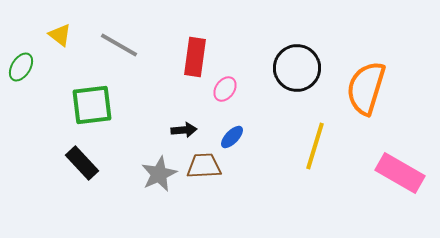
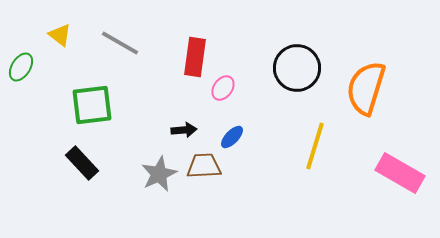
gray line: moved 1 px right, 2 px up
pink ellipse: moved 2 px left, 1 px up
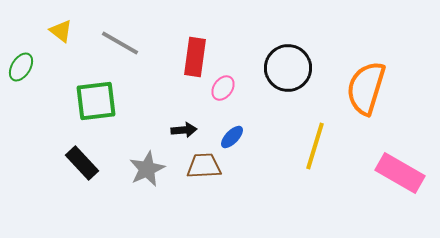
yellow triangle: moved 1 px right, 4 px up
black circle: moved 9 px left
green square: moved 4 px right, 4 px up
gray star: moved 12 px left, 5 px up
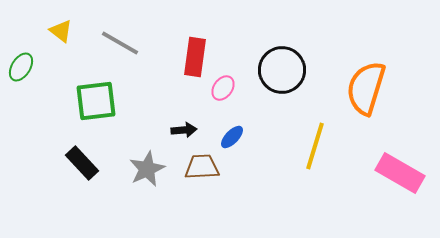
black circle: moved 6 px left, 2 px down
brown trapezoid: moved 2 px left, 1 px down
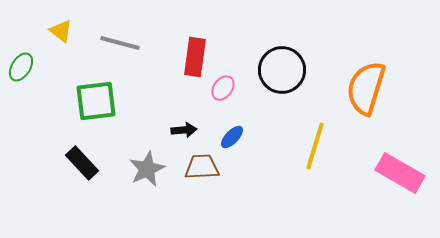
gray line: rotated 15 degrees counterclockwise
